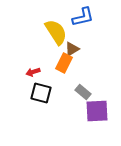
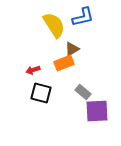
yellow semicircle: moved 2 px left, 7 px up
orange rectangle: rotated 42 degrees clockwise
red arrow: moved 2 px up
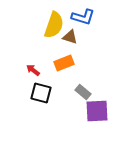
blue L-shape: rotated 30 degrees clockwise
yellow semicircle: rotated 52 degrees clockwise
brown triangle: moved 2 px left, 12 px up; rotated 49 degrees clockwise
red arrow: rotated 56 degrees clockwise
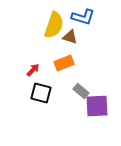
red arrow: rotated 96 degrees clockwise
gray rectangle: moved 2 px left, 1 px up
purple square: moved 5 px up
